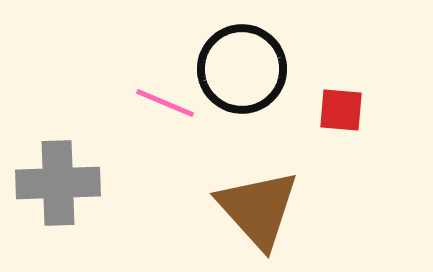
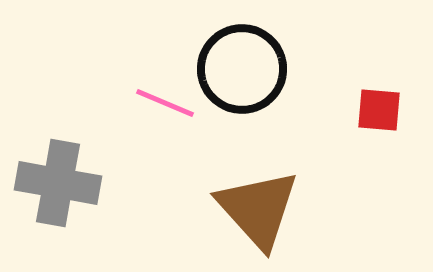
red square: moved 38 px right
gray cross: rotated 12 degrees clockwise
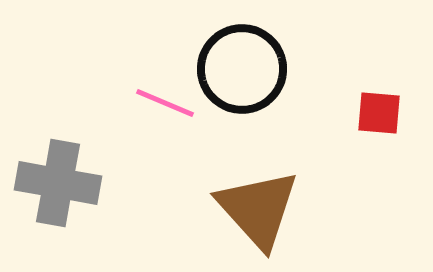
red square: moved 3 px down
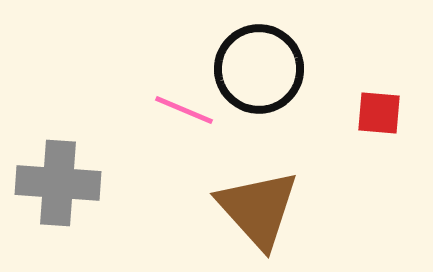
black circle: moved 17 px right
pink line: moved 19 px right, 7 px down
gray cross: rotated 6 degrees counterclockwise
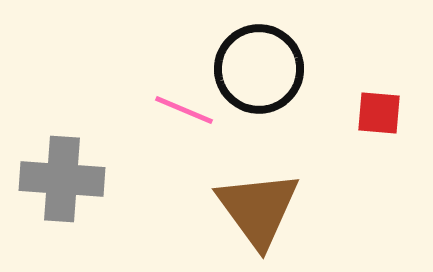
gray cross: moved 4 px right, 4 px up
brown triangle: rotated 6 degrees clockwise
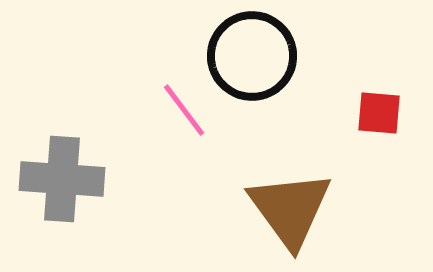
black circle: moved 7 px left, 13 px up
pink line: rotated 30 degrees clockwise
brown triangle: moved 32 px right
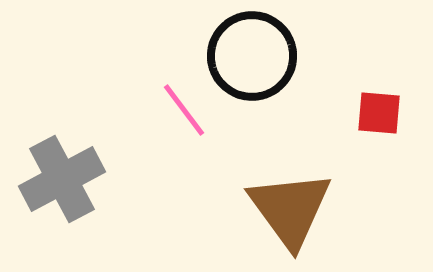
gray cross: rotated 32 degrees counterclockwise
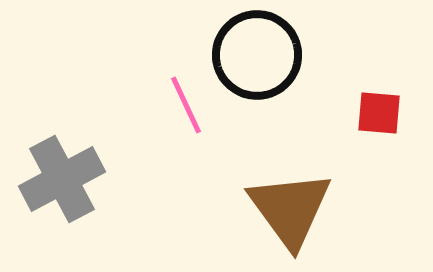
black circle: moved 5 px right, 1 px up
pink line: moved 2 px right, 5 px up; rotated 12 degrees clockwise
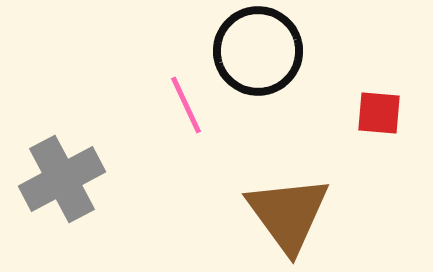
black circle: moved 1 px right, 4 px up
brown triangle: moved 2 px left, 5 px down
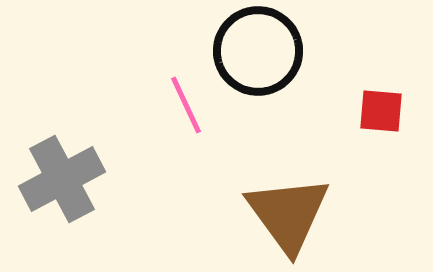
red square: moved 2 px right, 2 px up
